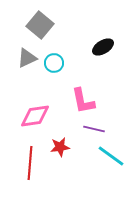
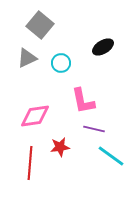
cyan circle: moved 7 px right
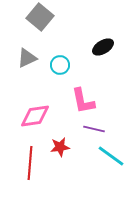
gray square: moved 8 px up
cyan circle: moved 1 px left, 2 px down
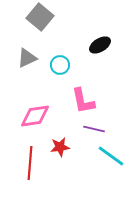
black ellipse: moved 3 px left, 2 px up
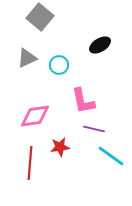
cyan circle: moved 1 px left
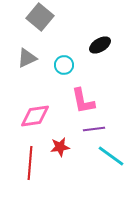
cyan circle: moved 5 px right
purple line: rotated 20 degrees counterclockwise
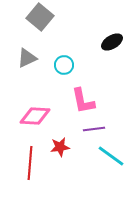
black ellipse: moved 12 px right, 3 px up
pink diamond: rotated 12 degrees clockwise
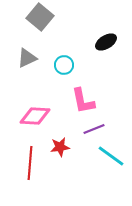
black ellipse: moved 6 px left
purple line: rotated 15 degrees counterclockwise
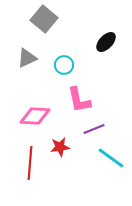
gray square: moved 4 px right, 2 px down
black ellipse: rotated 15 degrees counterclockwise
pink L-shape: moved 4 px left, 1 px up
cyan line: moved 2 px down
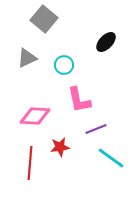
purple line: moved 2 px right
